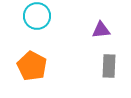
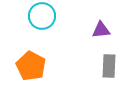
cyan circle: moved 5 px right
orange pentagon: moved 1 px left
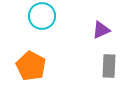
purple triangle: rotated 18 degrees counterclockwise
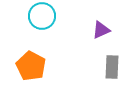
gray rectangle: moved 3 px right, 1 px down
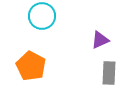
purple triangle: moved 1 px left, 10 px down
gray rectangle: moved 3 px left, 6 px down
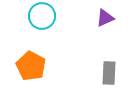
purple triangle: moved 5 px right, 22 px up
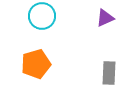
orange pentagon: moved 5 px right, 2 px up; rotated 28 degrees clockwise
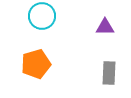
purple triangle: moved 9 px down; rotated 24 degrees clockwise
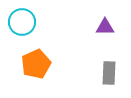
cyan circle: moved 20 px left, 6 px down
orange pentagon: rotated 8 degrees counterclockwise
